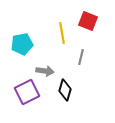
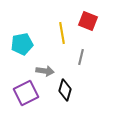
purple square: moved 1 px left, 1 px down
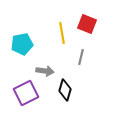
red square: moved 1 px left, 3 px down
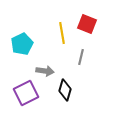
cyan pentagon: rotated 15 degrees counterclockwise
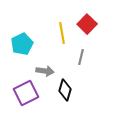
red square: rotated 24 degrees clockwise
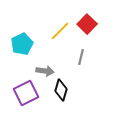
yellow line: moved 2 px left, 2 px up; rotated 55 degrees clockwise
black diamond: moved 4 px left
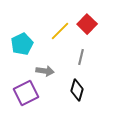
black diamond: moved 16 px right
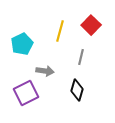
red square: moved 4 px right, 1 px down
yellow line: rotated 30 degrees counterclockwise
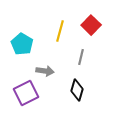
cyan pentagon: rotated 15 degrees counterclockwise
